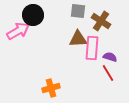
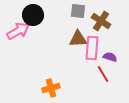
red line: moved 5 px left, 1 px down
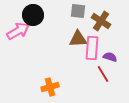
orange cross: moved 1 px left, 1 px up
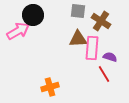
red line: moved 1 px right
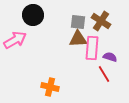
gray square: moved 11 px down
pink arrow: moved 3 px left, 9 px down
orange cross: rotated 30 degrees clockwise
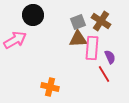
gray square: rotated 28 degrees counterclockwise
purple semicircle: rotated 48 degrees clockwise
